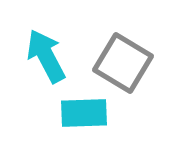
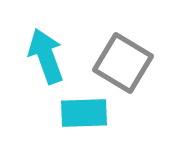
cyan arrow: rotated 8 degrees clockwise
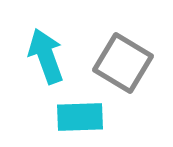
cyan rectangle: moved 4 px left, 4 px down
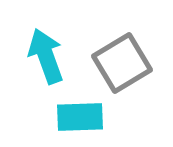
gray square: moved 1 px left; rotated 28 degrees clockwise
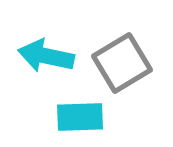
cyan arrow: rotated 58 degrees counterclockwise
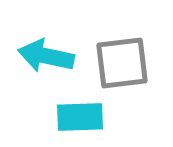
gray square: rotated 24 degrees clockwise
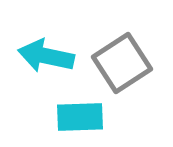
gray square: rotated 26 degrees counterclockwise
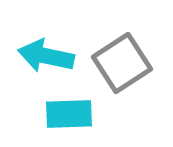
cyan rectangle: moved 11 px left, 3 px up
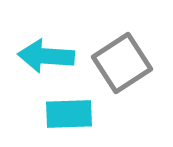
cyan arrow: rotated 8 degrees counterclockwise
